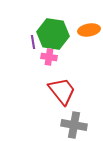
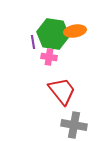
orange ellipse: moved 14 px left, 1 px down
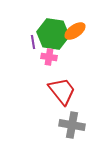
orange ellipse: rotated 25 degrees counterclockwise
gray cross: moved 2 px left
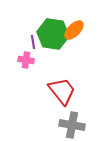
orange ellipse: moved 1 px left, 1 px up; rotated 10 degrees counterclockwise
pink cross: moved 23 px left, 3 px down
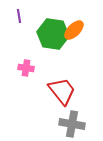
purple line: moved 14 px left, 26 px up
pink cross: moved 8 px down
gray cross: moved 1 px up
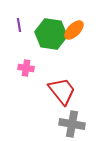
purple line: moved 9 px down
green hexagon: moved 2 px left
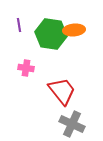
orange ellipse: rotated 40 degrees clockwise
gray cross: rotated 15 degrees clockwise
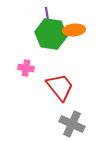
purple line: moved 28 px right, 11 px up
red trapezoid: moved 2 px left, 4 px up
